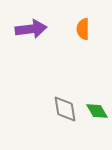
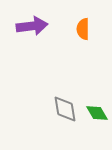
purple arrow: moved 1 px right, 3 px up
green diamond: moved 2 px down
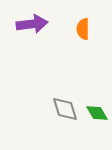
purple arrow: moved 2 px up
gray diamond: rotated 8 degrees counterclockwise
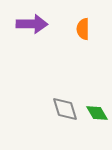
purple arrow: rotated 8 degrees clockwise
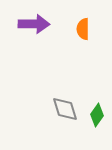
purple arrow: moved 2 px right
green diamond: moved 2 px down; rotated 65 degrees clockwise
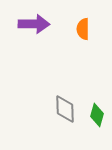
gray diamond: rotated 16 degrees clockwise
green diamond: rotated 20 degrees counterclockwise
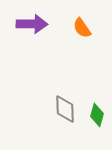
purple arrow: moved 2 px left
orange semicircle: moved 1 px left, 1 px up; rotated 35 degrees counterclockwise
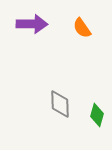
gray diamond: moved 5 px left, 5 px up
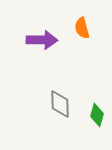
purple arrow: moved 10 px right, 16 px down
orange semicircle: rotated 20 degrees clockwise
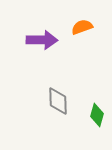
orange semicircle: moved 1 px up; rotated 85 degrees clockwise
gray diamond: moved 2 px left, 3 px up
